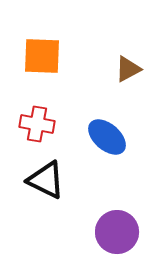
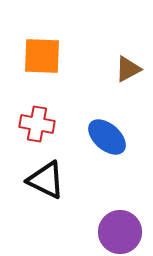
purple circle: moved 3 px right
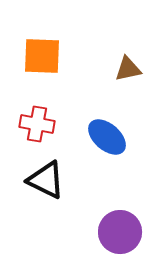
brown triangle: rotated 16 degrees clockwise
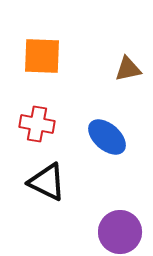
black triangle: moved 1 px right, 2 px down
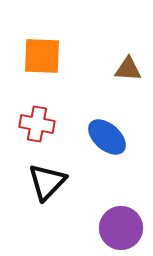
brown triangle: rotated 16 degrees clockwise
black triangle: rotated 48 degrees clockwise
purple circle: moved 1 px right, 4 px up
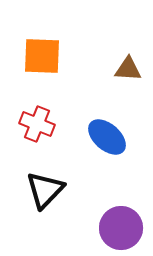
red cross: rotated 12 degrees clockwise
black triangle: moved 2 px left, 8 px down
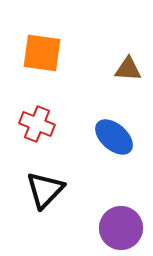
orange square: moved 3 px up; rotated 6 degrees clockwise
blue ellipse: moved 7 px right
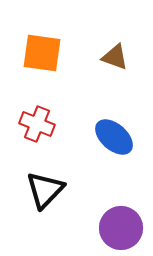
brown triangle: moved 13 px left, 12 px up; rotated 16 degrees clockwise
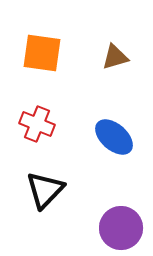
brown triangle: rotated 36 degrees counterclockwise
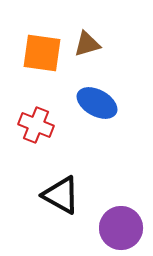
brown triangle: moved 28 px left, 13 px up
red cross: moved 1 px left, 1 px down
blue ellipse: moved 17 px left, 34 px up; rotated 12 degrees counterclockwise
black triangle: moved 16 px right, 5 px down; rotated 45 degrees counterclockwise
